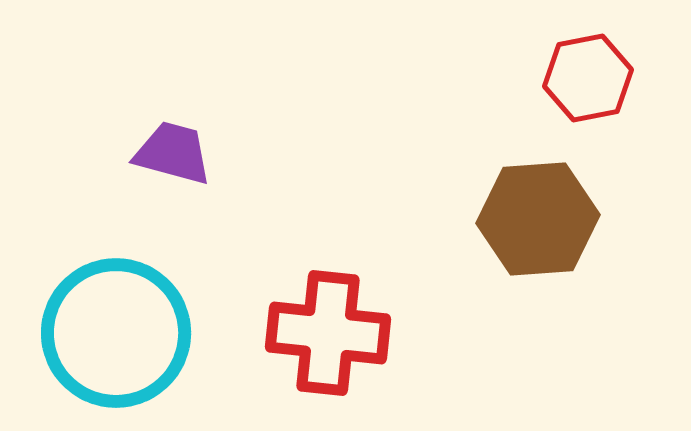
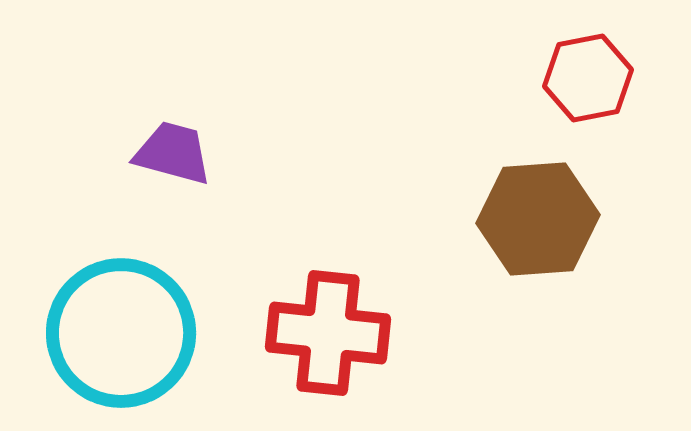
cyan circle: moved 5 px right
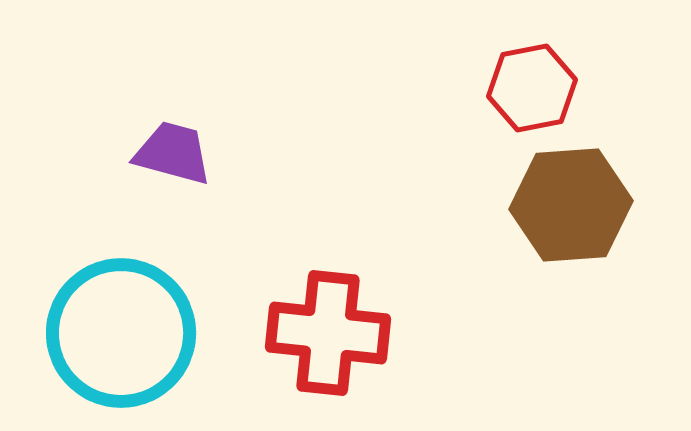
red hexagon: moved 56 px left, 10 px down
brown hexagon: moved 33 px right, 14 px up
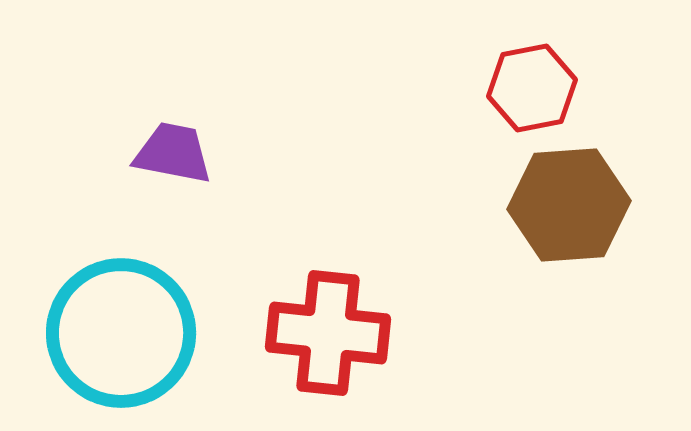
purple trapezoid: rotated 4 degrees counterclockwise
brown hexagon: moved 2 px left
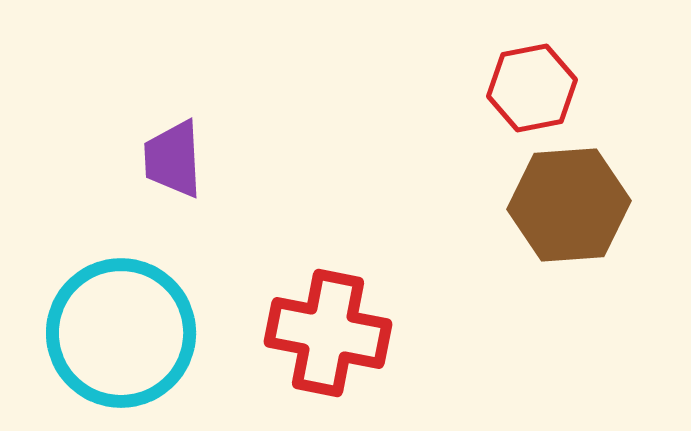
purple trapezoid: moved 6 px down; rotated 104 degrees counterclockwise
red cross: rotated 5 degrees clockwise
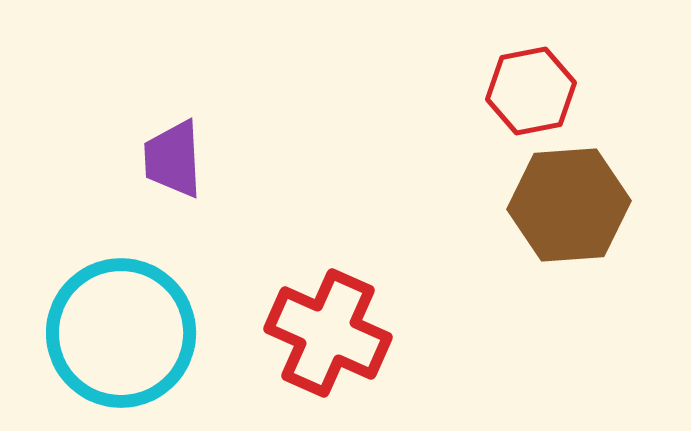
red hexagon: moved 1 px left, 3 px down
red cross: rotated 13 degrees clockwise
